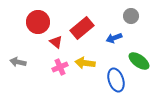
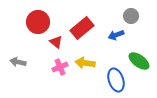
blue arrow: moved 2 px right, 3 px up
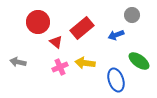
gray circle: moved 1 px right, 1 px up
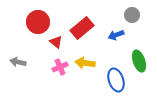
green ellipse: rotated 35 degrees clockwise
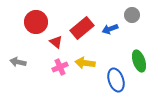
red circle: moved 2 px left
blue arrow: moved 6 px left, 6 px up
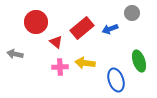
gray circle: moved 2 px up
gray arrow: moved 3 px left, 8 px up
pink cross: rotated 21 degrees clockwise
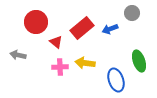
gray arrow: moved 3 px right, 1 px down
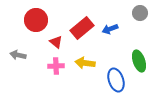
gray circle: moved 8 px right
red circle: moved 2 px up
pink cross: moved 4 px left, 1 px up
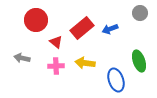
gray arrow: moved 4 px right, 3 px down
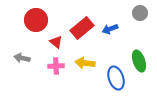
blue ellipse: moved 2 px up
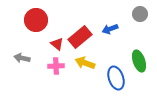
gray circle: moved 1 px down
red rectangle: moved 2 px left, 9 px down
red triangle: moved 1 px right, 2 px down
yellow arrow: rotated 12 degrees clockwise
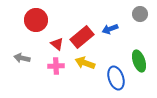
red rectangle: moved 2 px right
